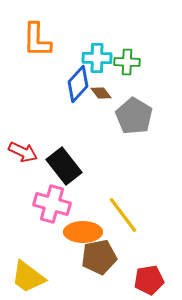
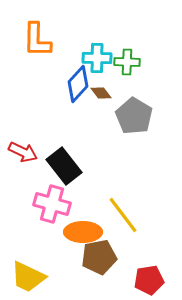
yellow trapezoid: rotated 12 degrees counterclockwise
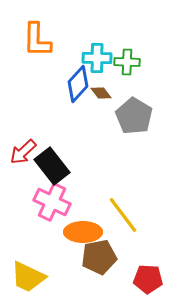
red arrow: rotated 112 degrees clockwise
black rectangle: moved 12 px left
pink cross: moved 2 px up; rotated 9 degrees clockwise
red pentagon: moved 1 px left, 1 px up; rotated 12 degrees clockwise
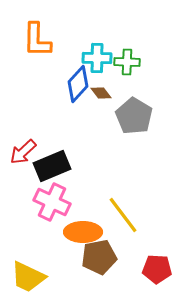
black rectangle: rotated 75 degrees counterclockwise
red pentagon: moved 9 px right, 10 px up
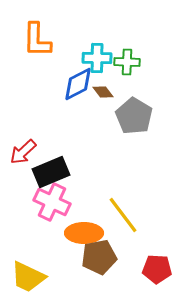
blue diamond: rotated 21 degrees clockwise
brown diamond: moved 2 px right, 1 px up
black rectangle: moved 1 px left, 6 px down
orange ellipse: moved 1 px right, 1 px down
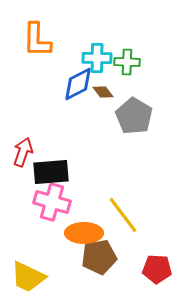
red arrow: rotated 152 degrees clockwise
black rectangle: rotated 18 degrees clockwise
pink cross: rotated 9 degrees counterclockwise
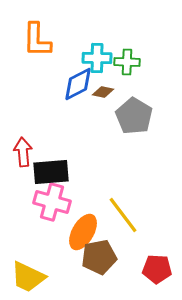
brown diamond: rotated 40 degrees counterclockwise
red arrow: rotated 24 degrees counterclockwise
orange ellipse: moved 1 px left, 1 px up; rotated 60 degrees counterclockwise
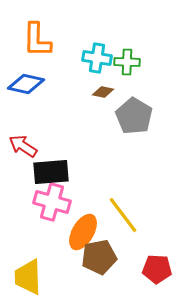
cyan cross: rotated 8 degrees clockwise
blue diamond: moved 52 px left; rotated 39 degrees clockwise
red arrow: moved 6 px up; rotated 52 degrees counterclockwise
yellow trapezoid: rotated 63 degrees clockwise
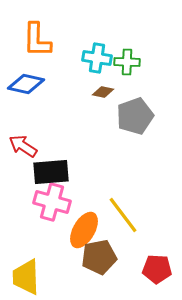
gray pentagon: moved 1 px right; rotated 21 degrees clockwise
orange ellipse: moved 1 px right, 2 px up
yellow trapezoid: moved 2 px left
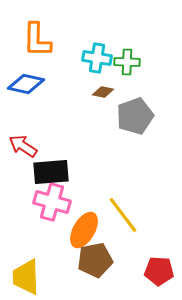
brown pentagon: moved 4 px left, 3 px down
red pentagon: moved 2 px right, 2 px down
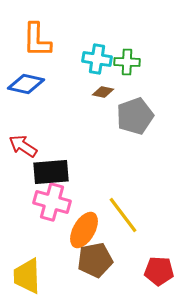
cyan cross: moved 1 px down
yellow trapezoid: moved 1 px right, 1 px up
